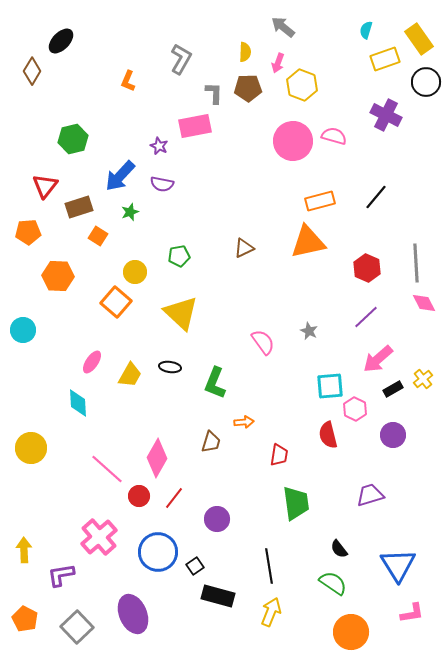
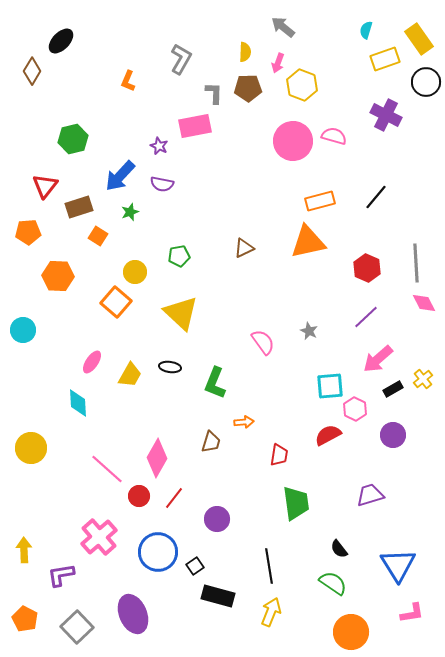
red semicircle at (328, 435): rotated 76 degrees clockwise
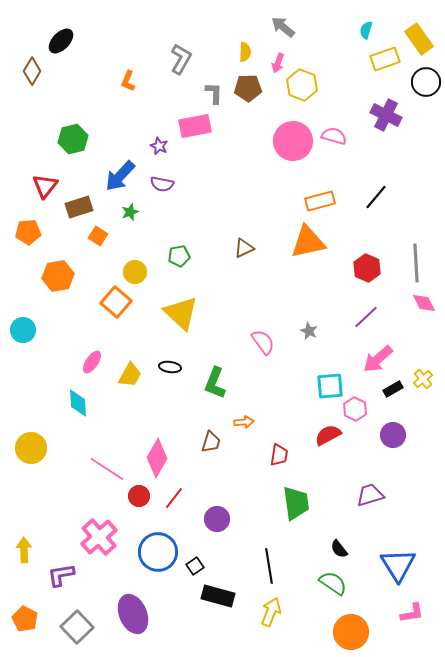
orange hexagon at (58, 276): rotated 12 degrees counterclockwise
pink line at (107, 469): rotated 9 degrees counterclockwise
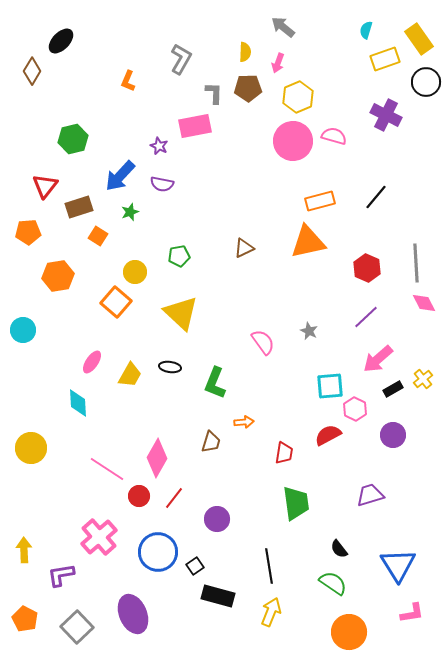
yellow hexagon at (302, 85): moved 4 px left, 12 px down; rotated 16 degrees clockwise
red trapezoid at (279, 455): moved 5 px right, 2 px up
orange circle at (351, 632): moved 2 px left
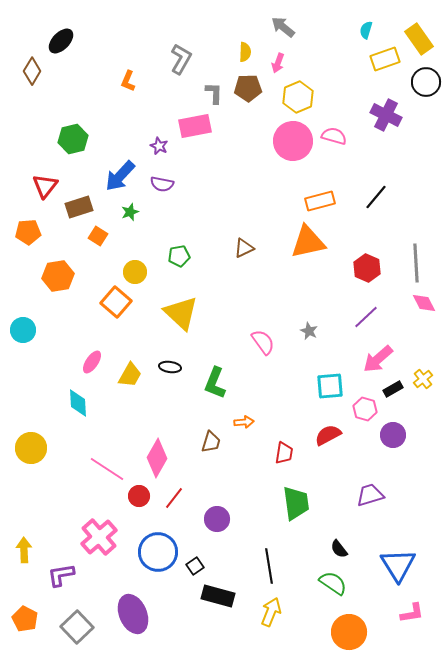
pink hexagon at (355, 409): moved 10 px right; rotated 10 degrees counterclockwise
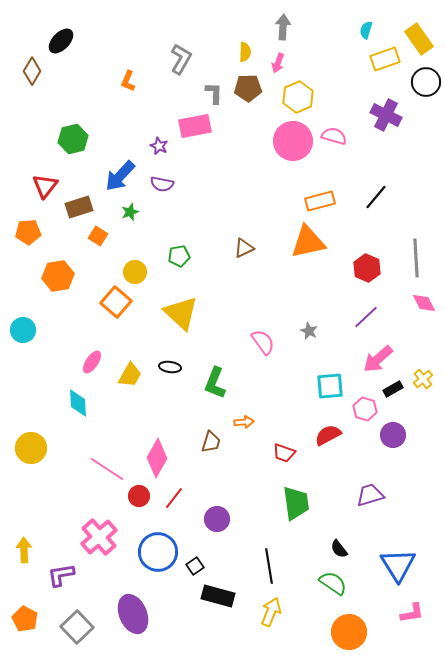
gray arrow at (283, 27): rotated 55 degrees clockwise
gray line at (416, 263): moved 5 px up
red trapezoid at (284, 453): rotated 100 degrees clockwise
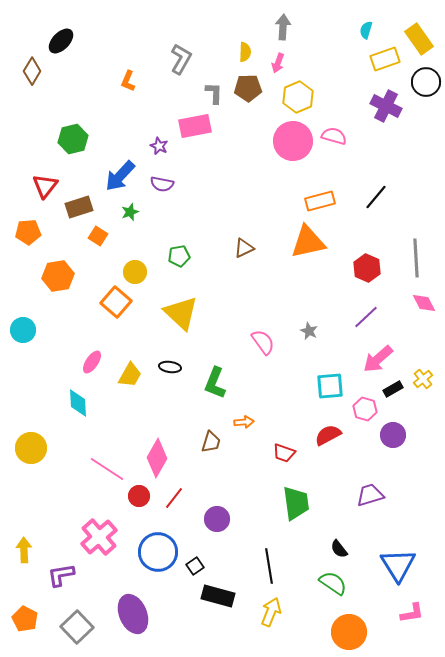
purple cross at (386, 115): moved 9 px up
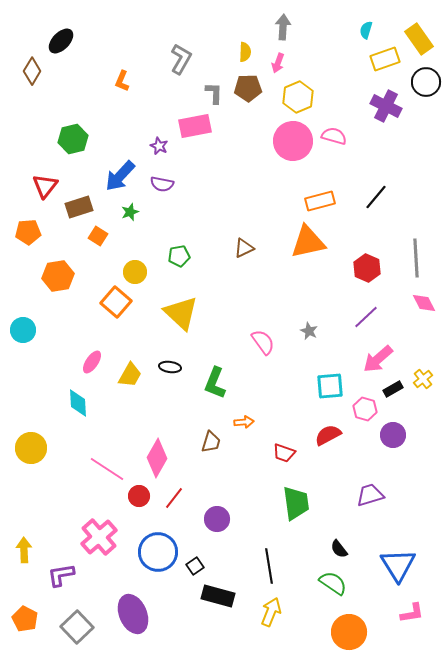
orange L-shape at (128, 81): moved 6 px left
